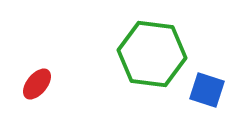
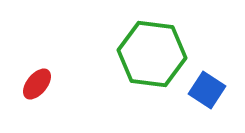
blue square: rotated 15 degrees clockwise
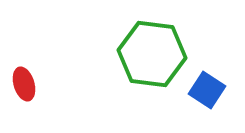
red ellipse: moved 13 px left; rotated 56 degrees counterclockwise
